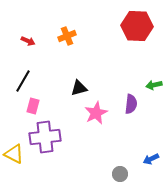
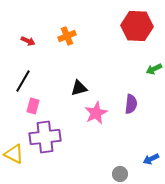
green arrow: moved 16 px up; rotated 14 degrees counterclockwise
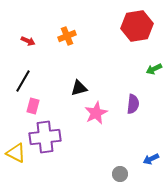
red hexagon: rotated 12 degrees counterclockwise
purple semicircle: moved 2 px right
yellow triangle: moved 2 px right, 1 px up
